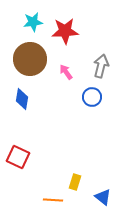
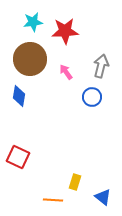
blue diamond: moved 3 px left, 3 px up
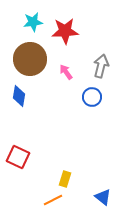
yellow rectangle: moved 10 px left, 3 px up
orange line: rotated 30 degrees counterclockwise
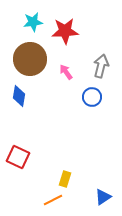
blue triangle: rotated 48 degrees clockwise
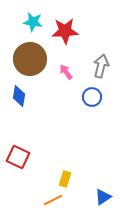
cyan star: rotated 18 degrees clockwise
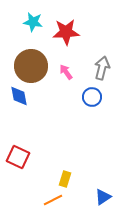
red star: moved 1 px right, 1 px down
brown circle: moved 1 px right, 7 px down
gray arrow: moved 1 px right, 2 px down
blue diamond: rotated 20 degrees counterclockwise
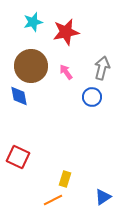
cyan star: rotated 24 degrees counterclockwise
red star: rotated 8 degrees counterclockwise
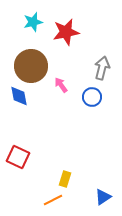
pink arrow: moved 5 px left, 13 px down
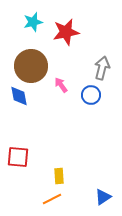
blue circle: moved 1 px left, 2 px up
red square: rotated 20 degrees counterclockwise
yellow rectangle: moved 6 px left, 3 px up; rotated 21 degrees counterclockwise
orange line: moved 1 px left, 1 px up
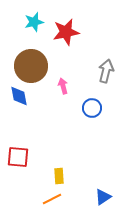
cyan star: moved 1 px right
gray arrow: moved 4 px right, 3 px down
pink arrow: moved 2 px right, 1 px down; rotated 21 degrees clockwise
blue circle: moved 1 px right, 13 px down
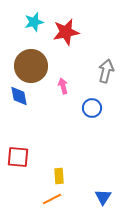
blue triangle: rotated 24 degrees counterclockwise
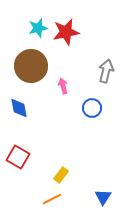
cyan star: moved 4 px right, 6 px down
blue diamond: moved 12 px down
red square: rotated 25 degrees clockwise
yellow rectangle: moved 2 px right, 1 px up; rotated 42 degrees clockwise
